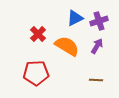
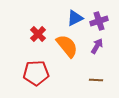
orange semicircle: rotated 20 degrees clockwise
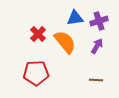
blue triangle: rotated 18 degrees clockwise
orange semicircle: moved 2 px left, 4 px up
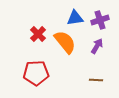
purple cross: moved 1 px right, 1 px up
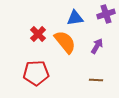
purple cross: moved 6 px right, 6 px up
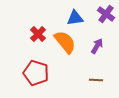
purple cross: rotated 36 degrees counterclockwise
red pentagon: rotated 20 degrees clockwise
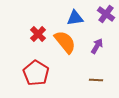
red pentagon: rotated 15 degrees clockwise
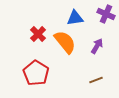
purple cross: rotated 12 degrees counterclockwise
brown line: rotated 24 degrees counterclockwise
